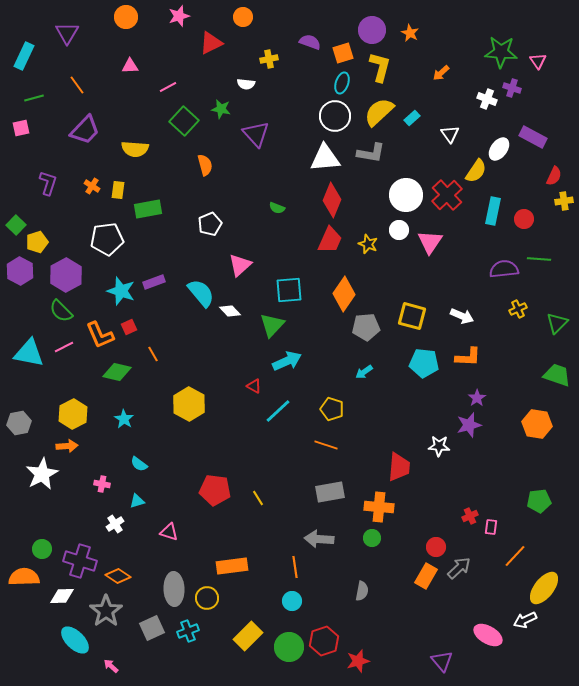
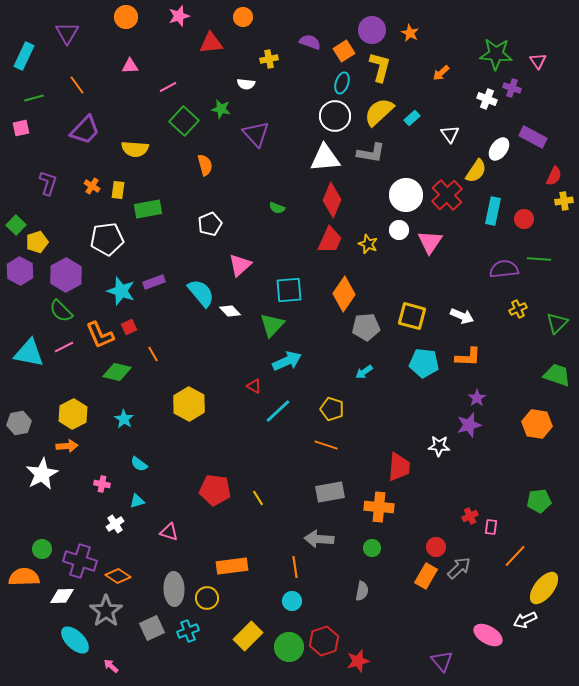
red triangle at (211, 43): rotated 20 degrees clockwise
green star at (501, 52): moved 5 px left, 2 px down
orange square at (343, 53): moved 1 px right, 2 px up; rotated 15 degrees counterclockwise
green circle at (372, 538): moved 10 px down
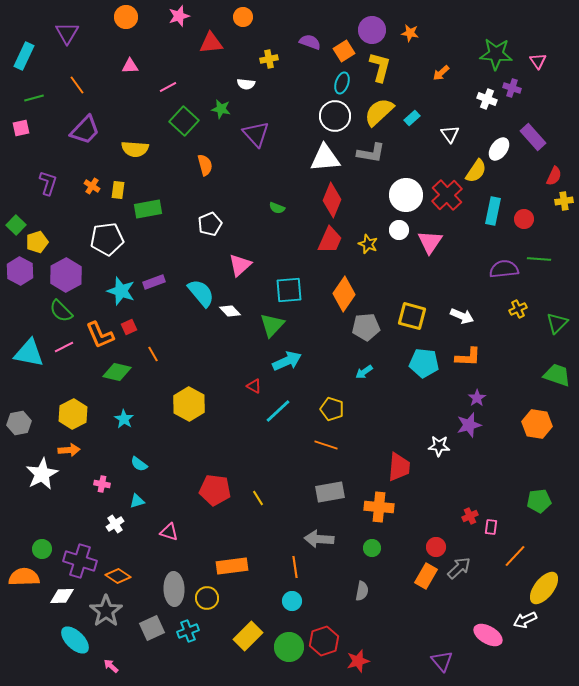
orange star at (410, 33): rotated 18 degrees counterclockwise
purple rectangle at (533, 137): rotated 20 degrees clockwise
orange arrow at (67, 446): moved 2 px right, 4 px down
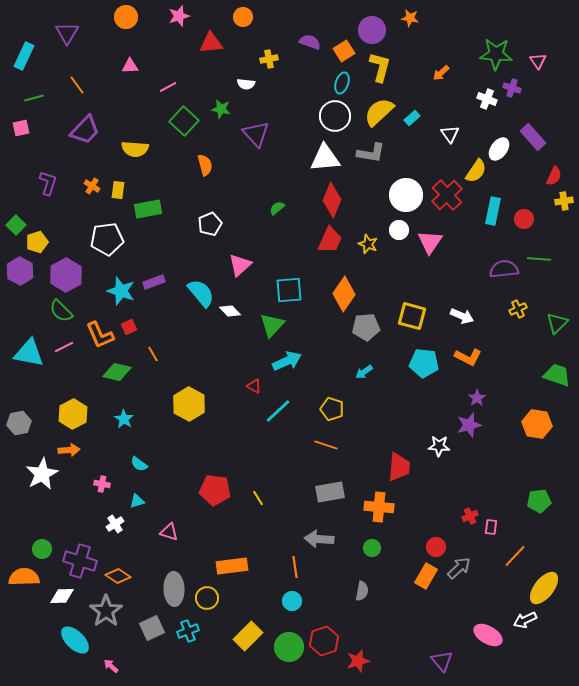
orange star at (410, 33): moved 15 px up
green semicircle at (277, 208): rotated 119 degrees clockwise
orange L-shape at (468, 357): rotated 24 degrees clockwise
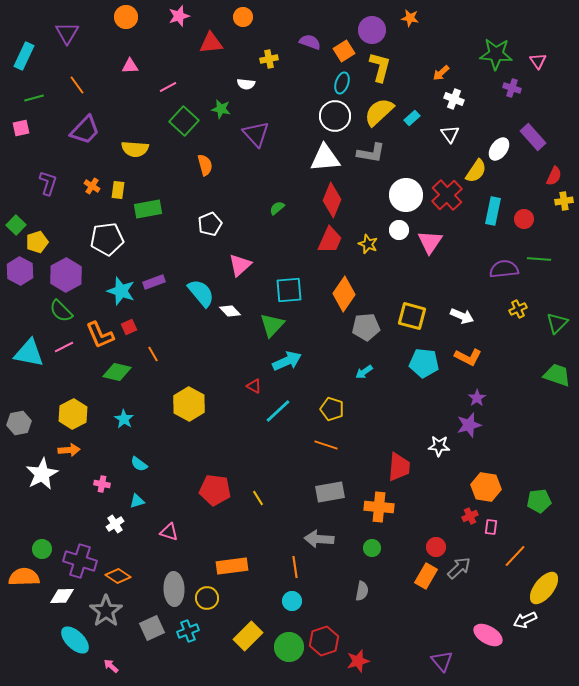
white cross at (487, 99): moved 33 px left
orange hexagon at (537, 424): moved 51 px left, 63 px down
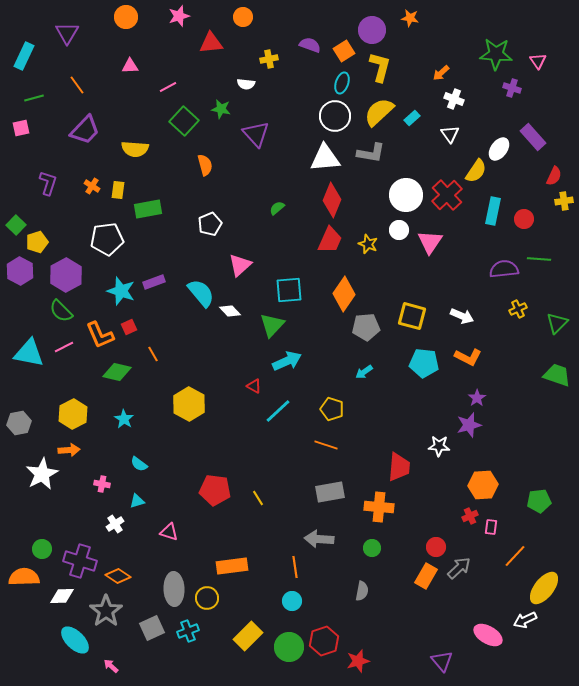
purple semicircle at (310, 42): moved 3 px down
orange hexagon at (486, 487): moved 3 px left, 2 px up; rotated 12 degrees counterclockwise
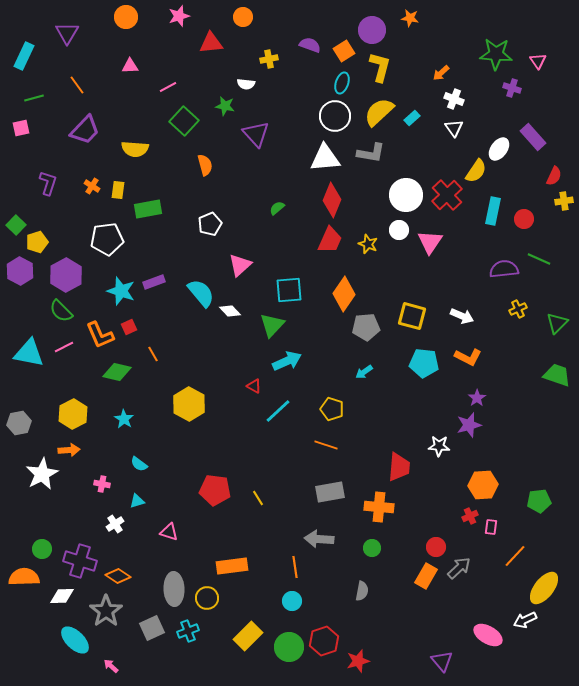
green star at (221, 109): moved 4 px right, 3 px up
white triangle at (450, 134): moved 4 px right, 6 px up
green line at (539, 259): rotated 20 degrees clockwise
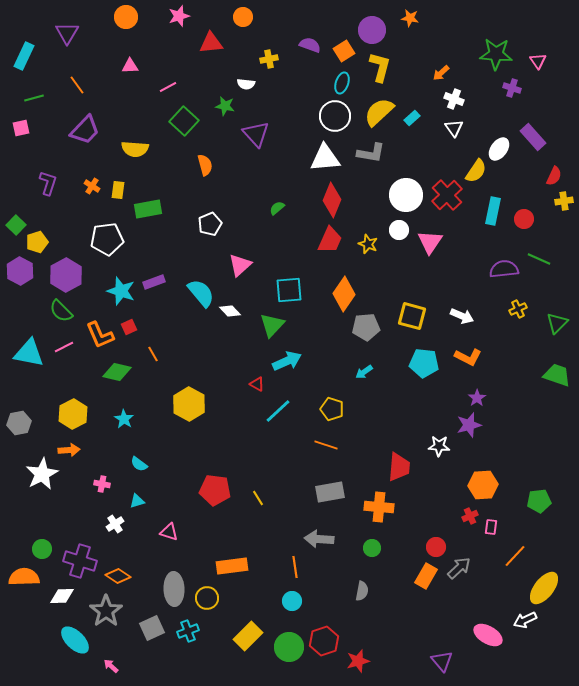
red triangle at (254, 386): moved 3 px right, 2 px up
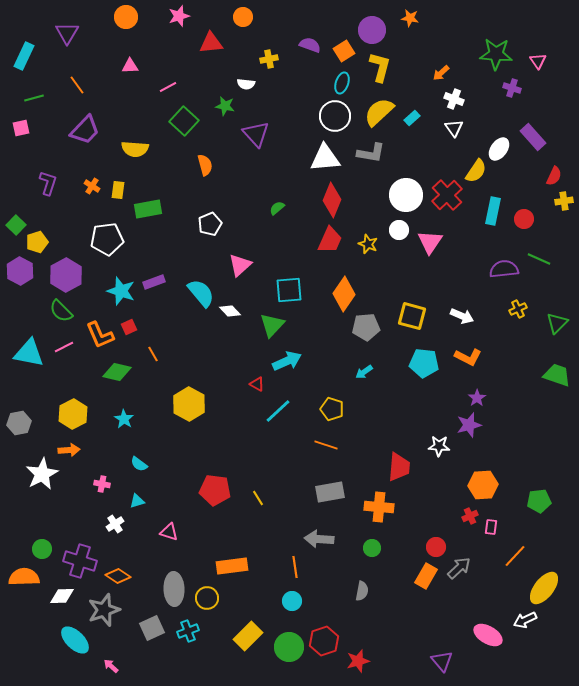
gray star at (106, 611): moved 2 px left, 1 px up; rotated 16 degrees clockwise
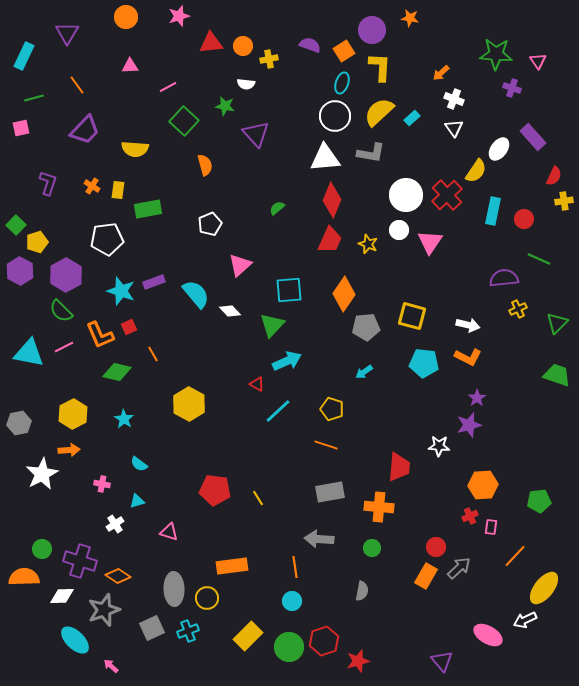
orange circle at (243, 17): moved 29 px down
yellow L-shape at (380, 67): rotated 12 degrees counterclockwise
purple semicircle at (504, 269): moved 9 px down
cyan semicircle at (201, 293): moved 5 px left, 1 px down
white arrow at (462, 316): moved 6 px right, 9 px down; rotated 10 degrees counterclockwise
